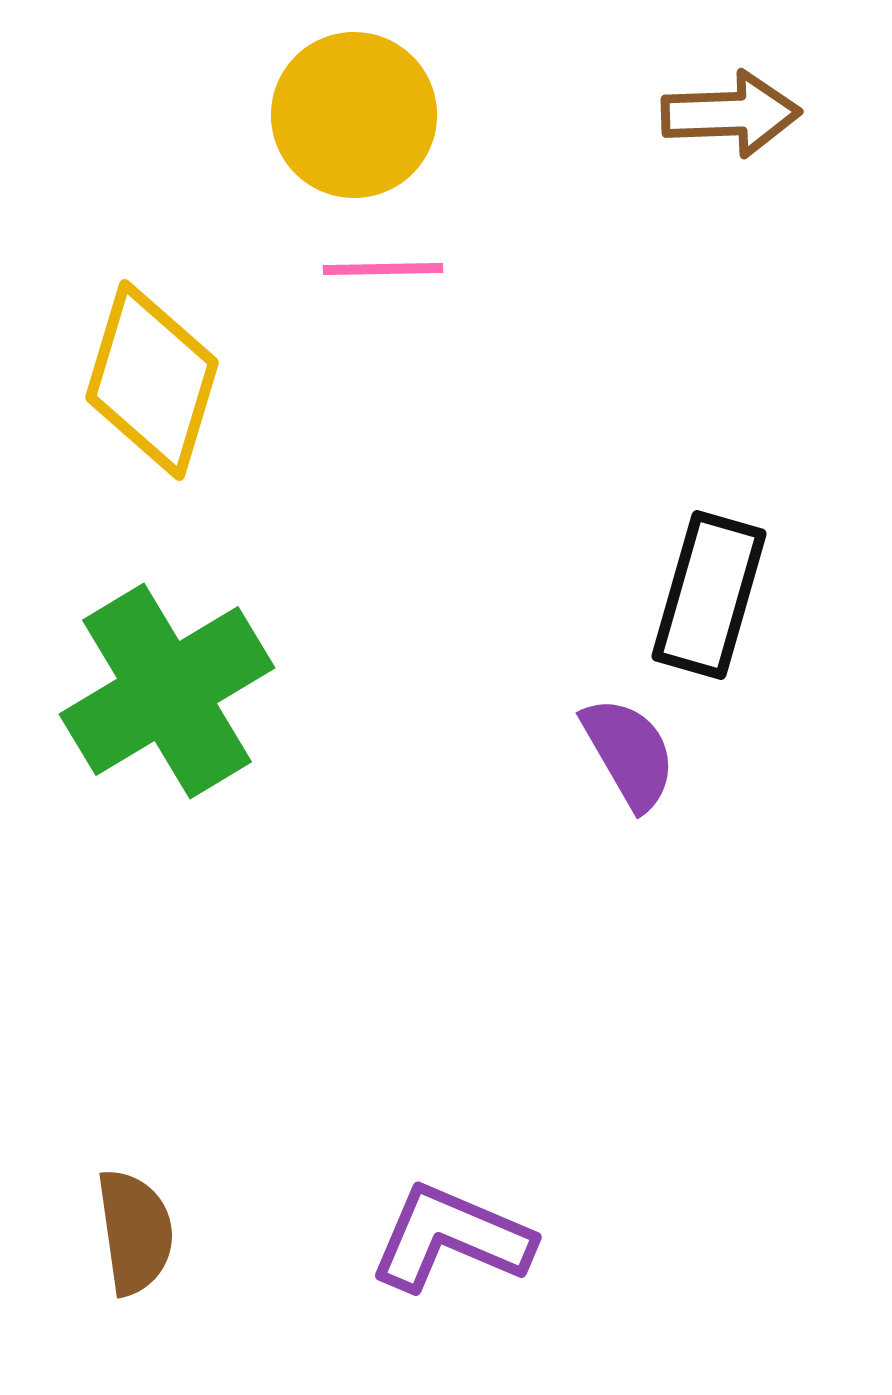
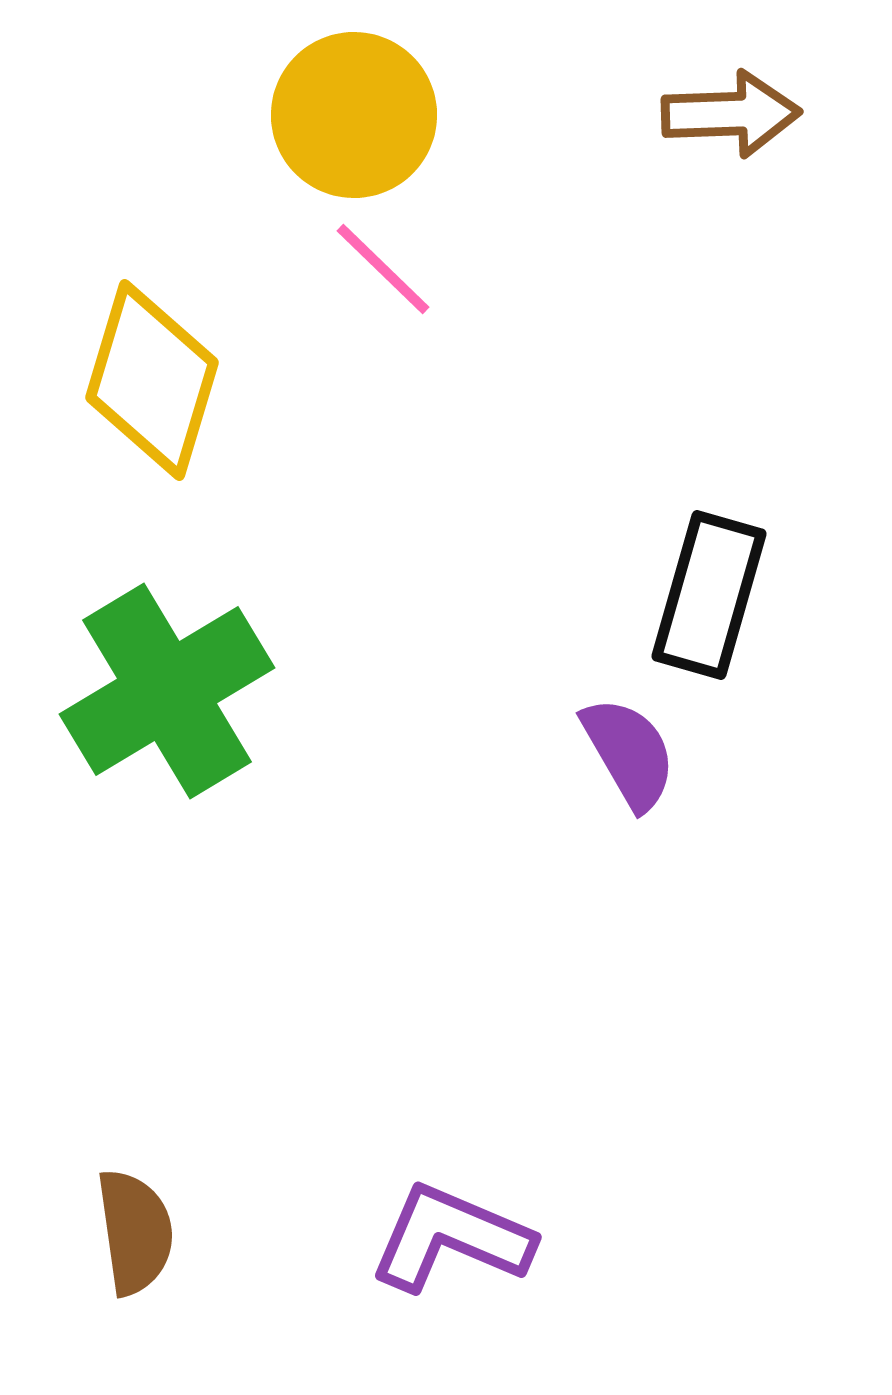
pink line: rotated 45 degrees clockwise
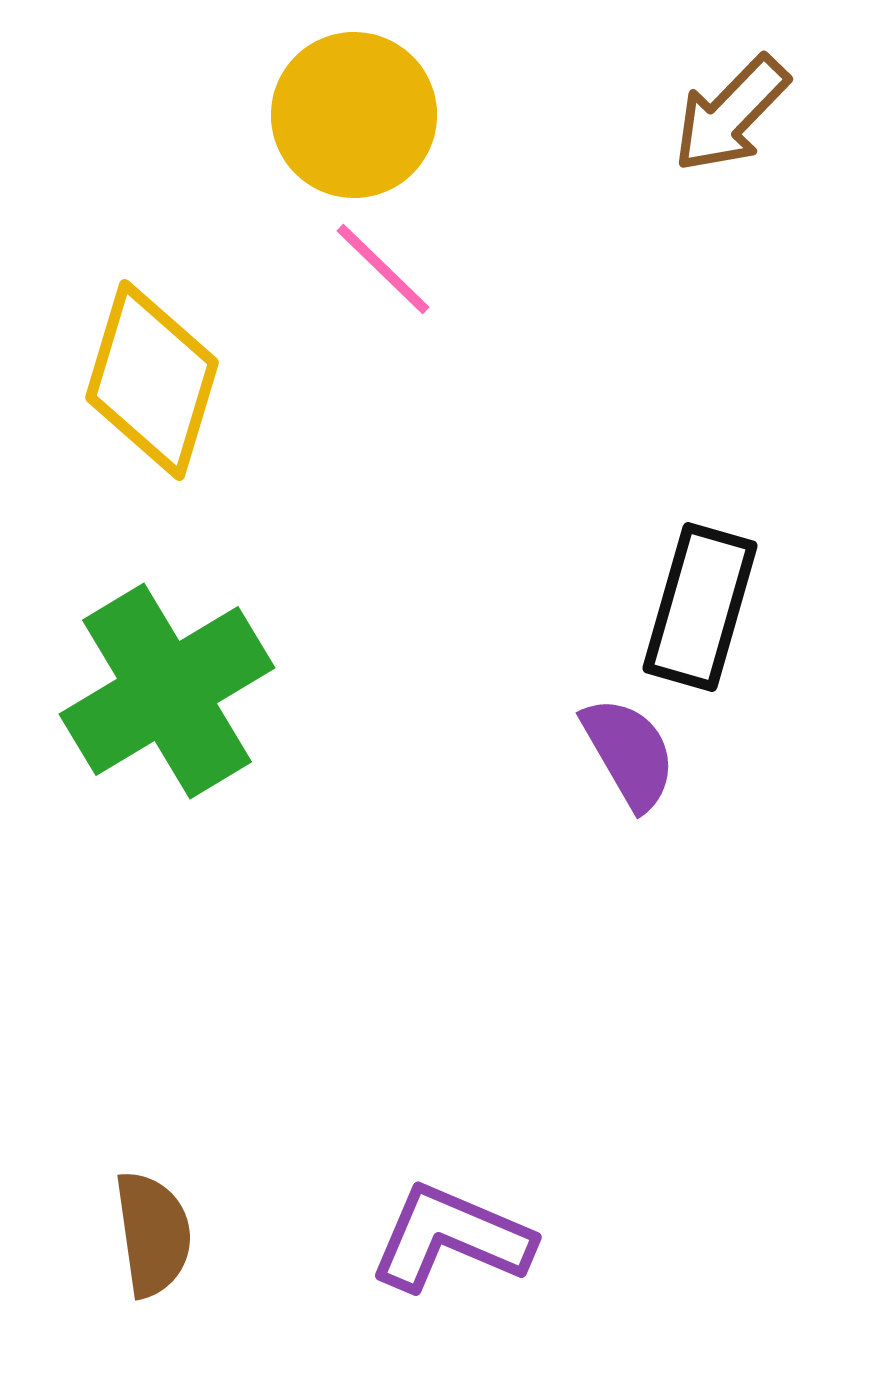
brown arrow: rotated 136 degrees clockwise
black rectangle: moved 9 px left, 12 px down
brown semicircle: moved 18 px right, 2 px down
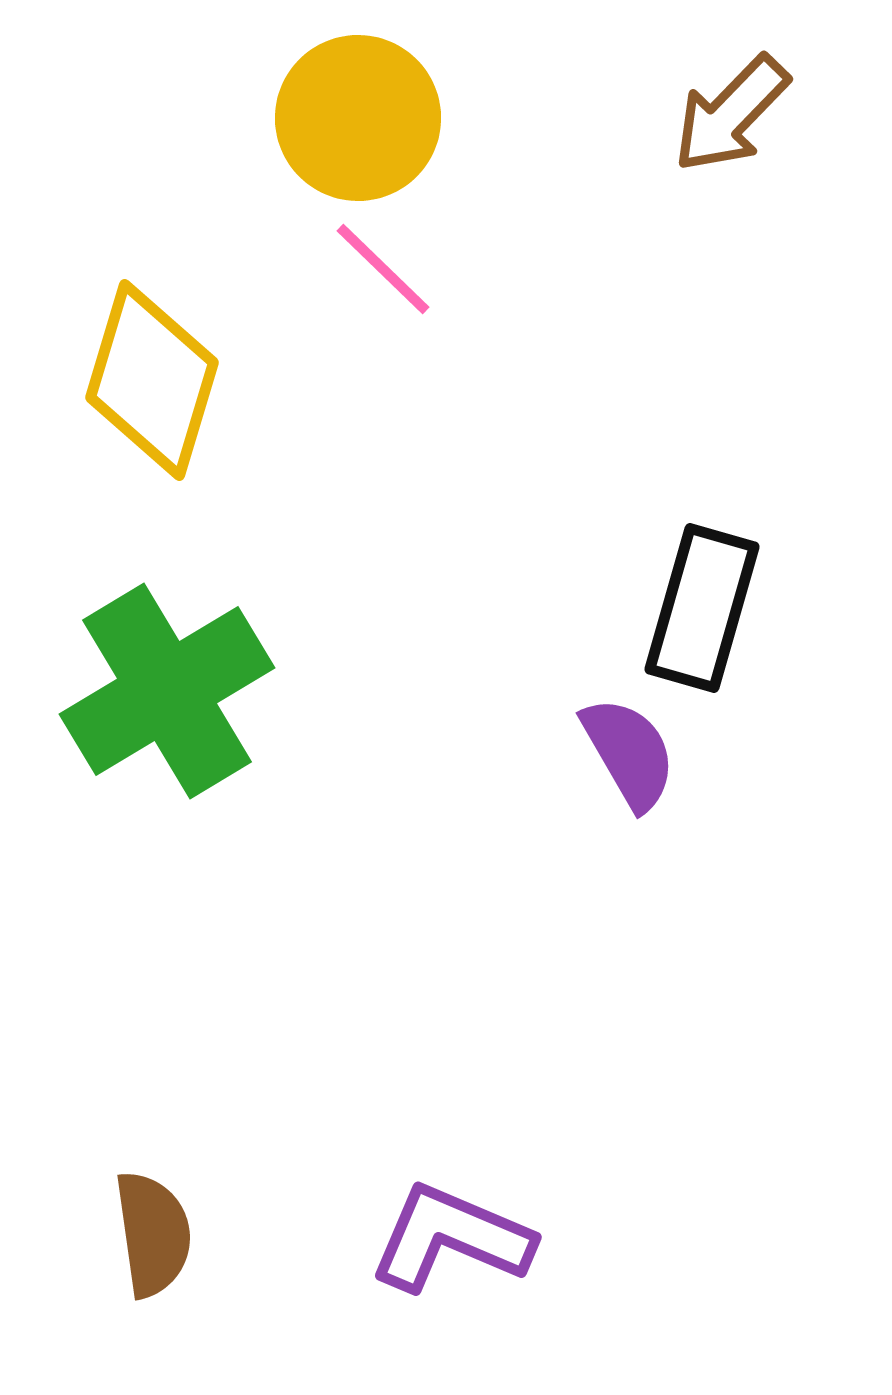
yellow circle: moved 4 px right, 3 px down
black rectangle: moved 2 px right, 1 px down
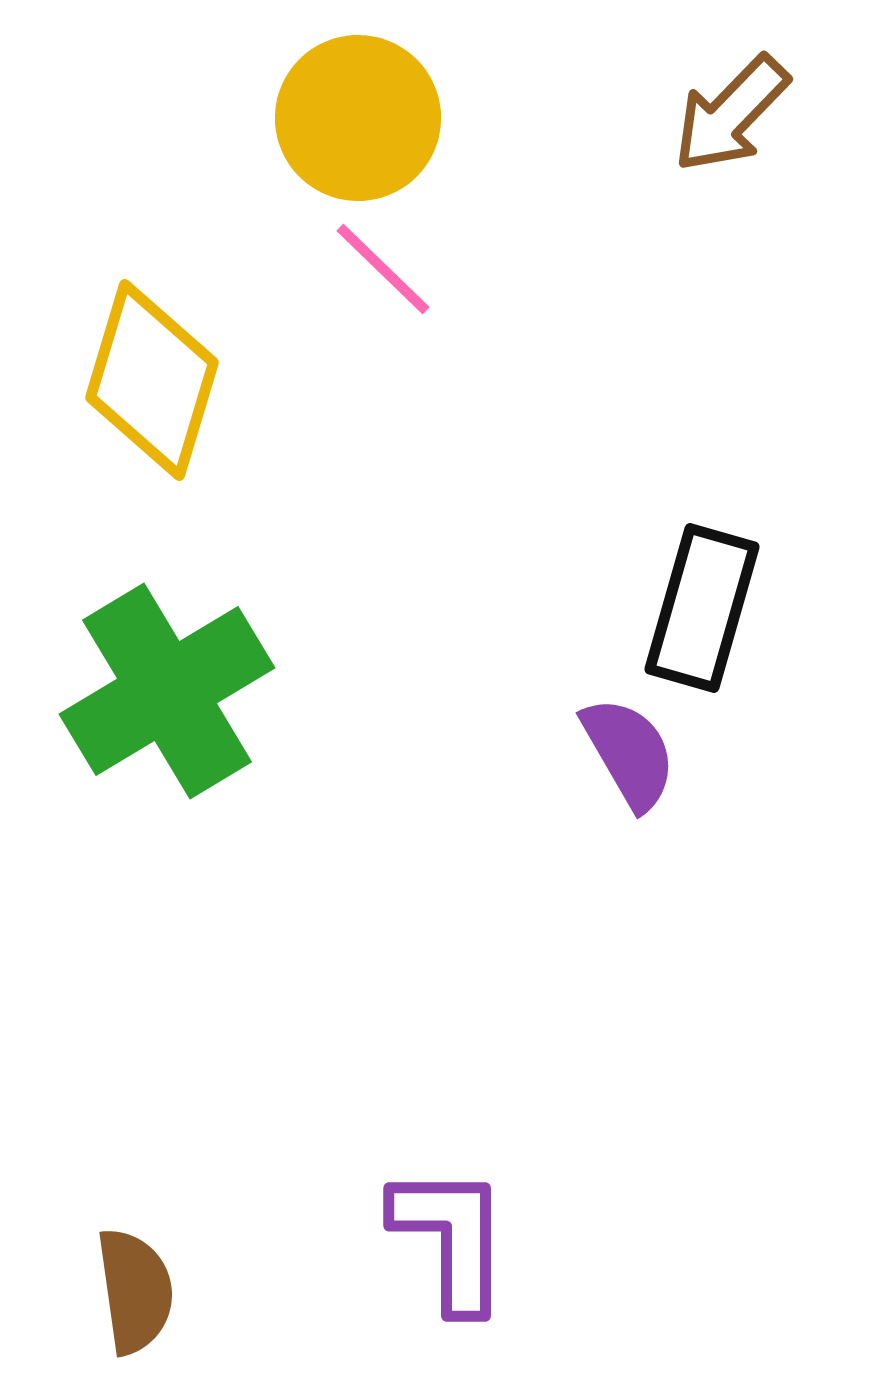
brown semicircle: moved 18 px left, 57 px down
purple L-shape: rotated 67 degrees clockwise
